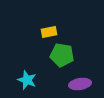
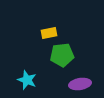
yellow rectangle: moved 1 px down
green pentagon: rotated 15 degrees counterclockwise
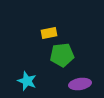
cyan star: moved 1 px down
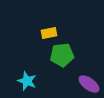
purple ellipse: moved 9 px right; rotated 45 degrees clockwise
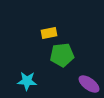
cyan star: rotated 18 degrees counterclockwise
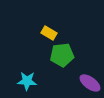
yellow rectangle: rotated 42 degrees clockwise
purple ellipse: moved 1 px right, 1 px up
